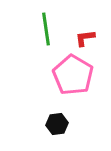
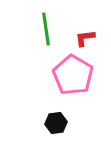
black hexagon: moved 1 px left, 1 px up
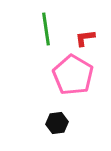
black hexagon: moved 1 px right
